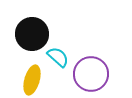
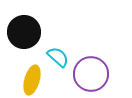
black circle: moved 8 px left, 2 px up
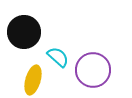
purple circle: moved 2 px right, 4 px up
yellow ellipse: moved 1 px right
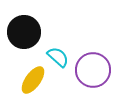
yellow ellipse: rotated 20 degrees clockwise
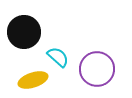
purple circle: moved 4 px right, 1 px up
yellow ellipse: rotated 36 degrees clockwise
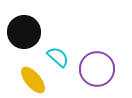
yellow ellipse: rotated 68 degrees clockwise
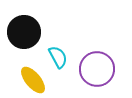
cyan semicircle: rotated 20 degrees clockwise
